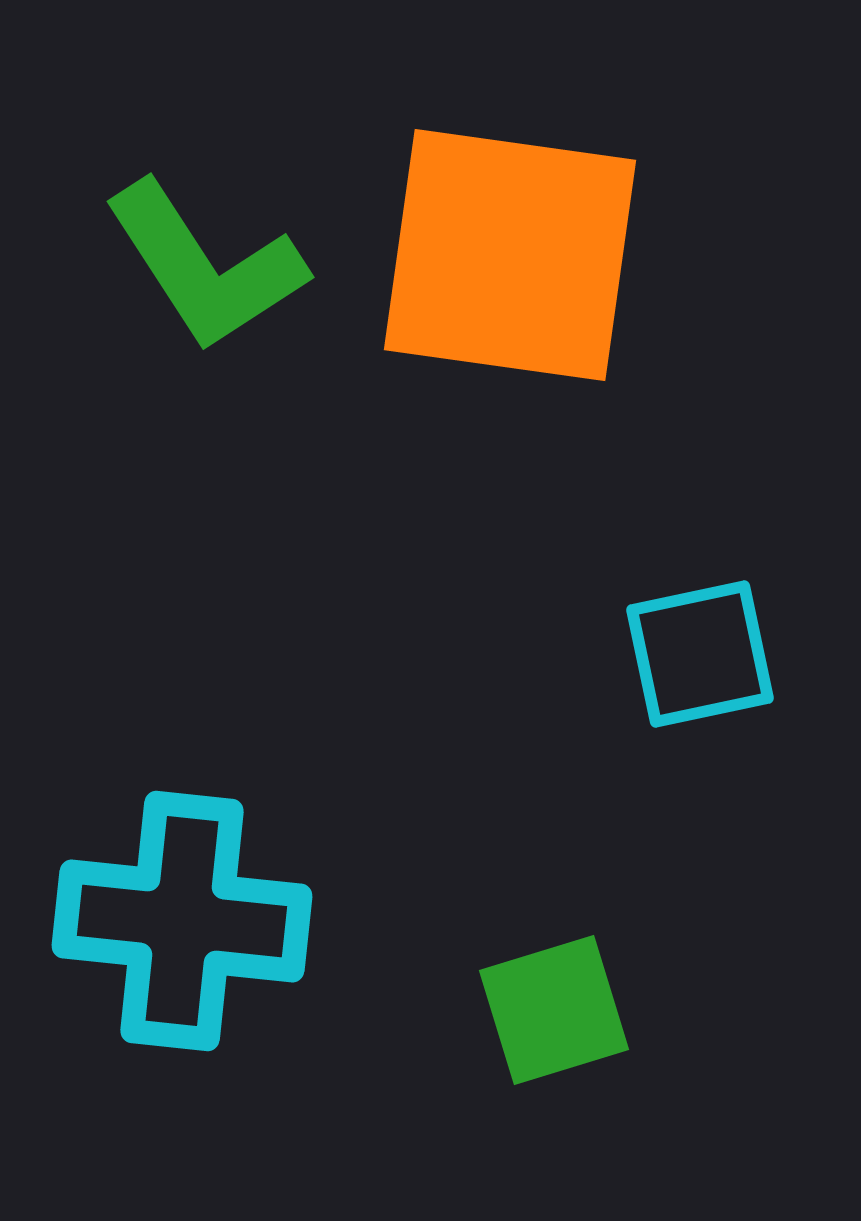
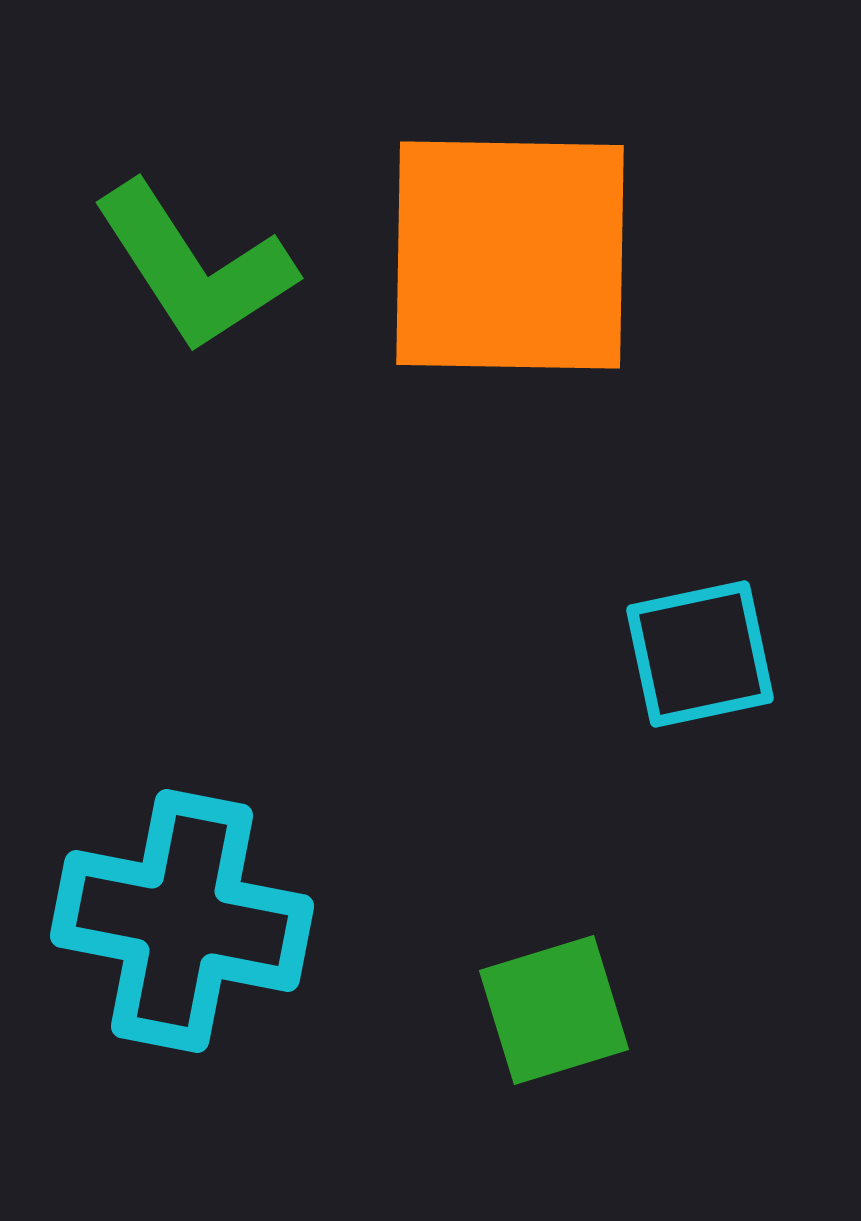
orange square: rotated 7 degrees counterclockwise
green L-shape: moved 11 px left, 1 px down
cyan cross: rotated 5 degrees clockwise
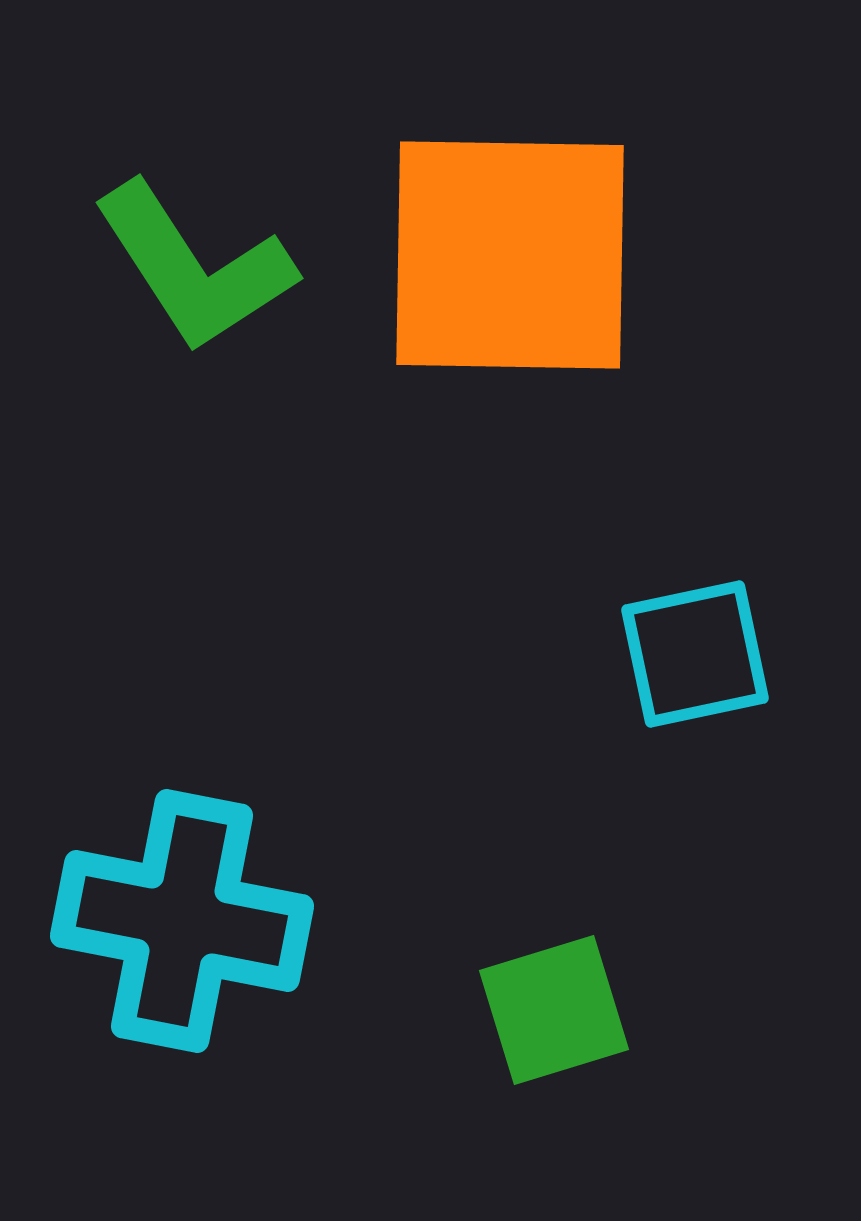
cyan square: moved 5 px left
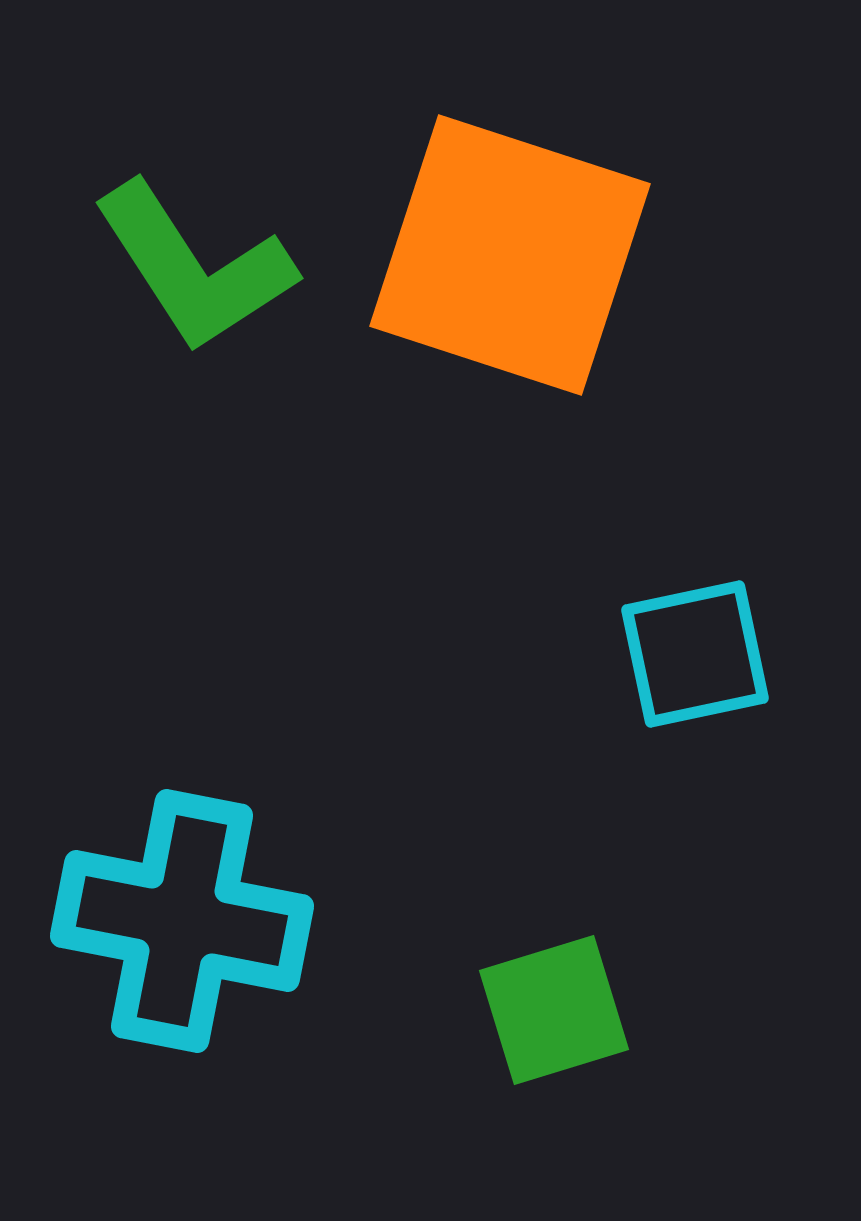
orange square: rotated 17 degrees clockwise
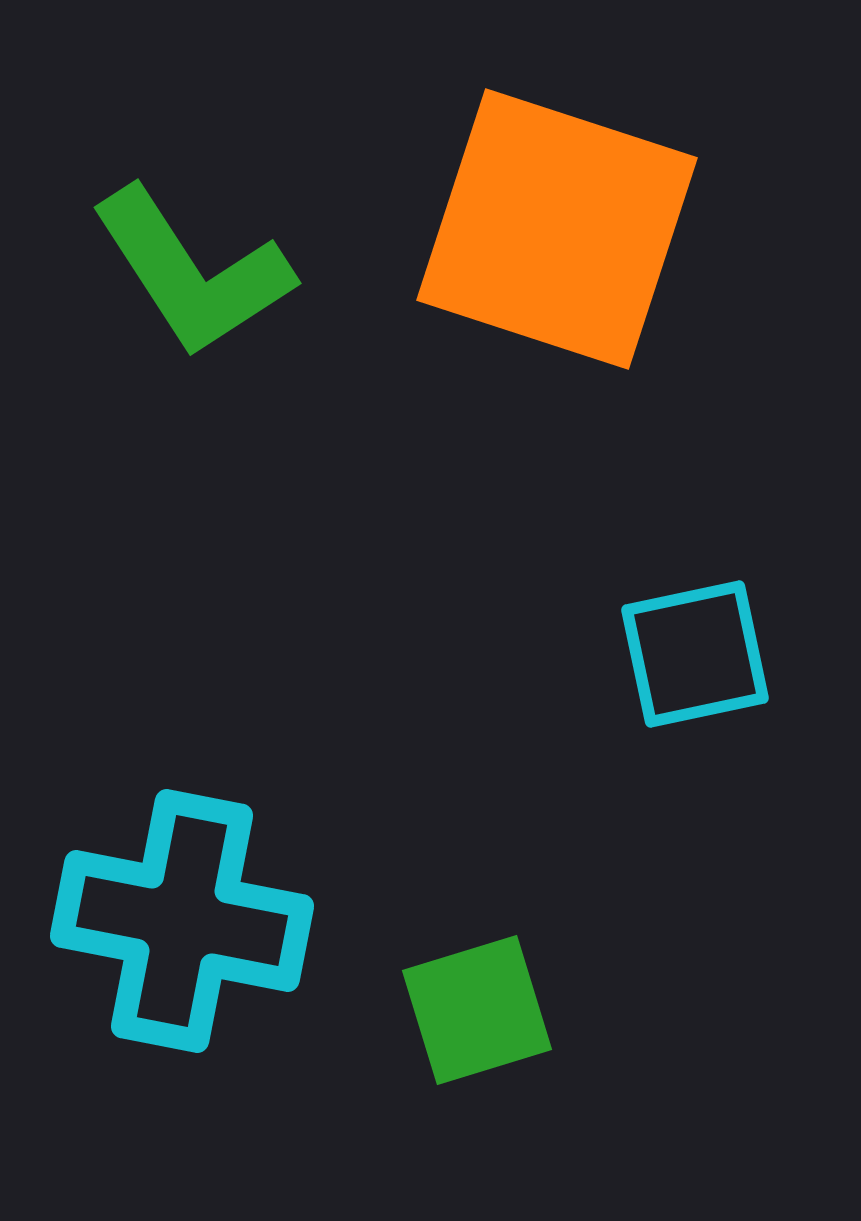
orange square: moved 47 px right, 26 px up
green L-shape: moved 2 px left, 5 px down
green square: moved 77 px left
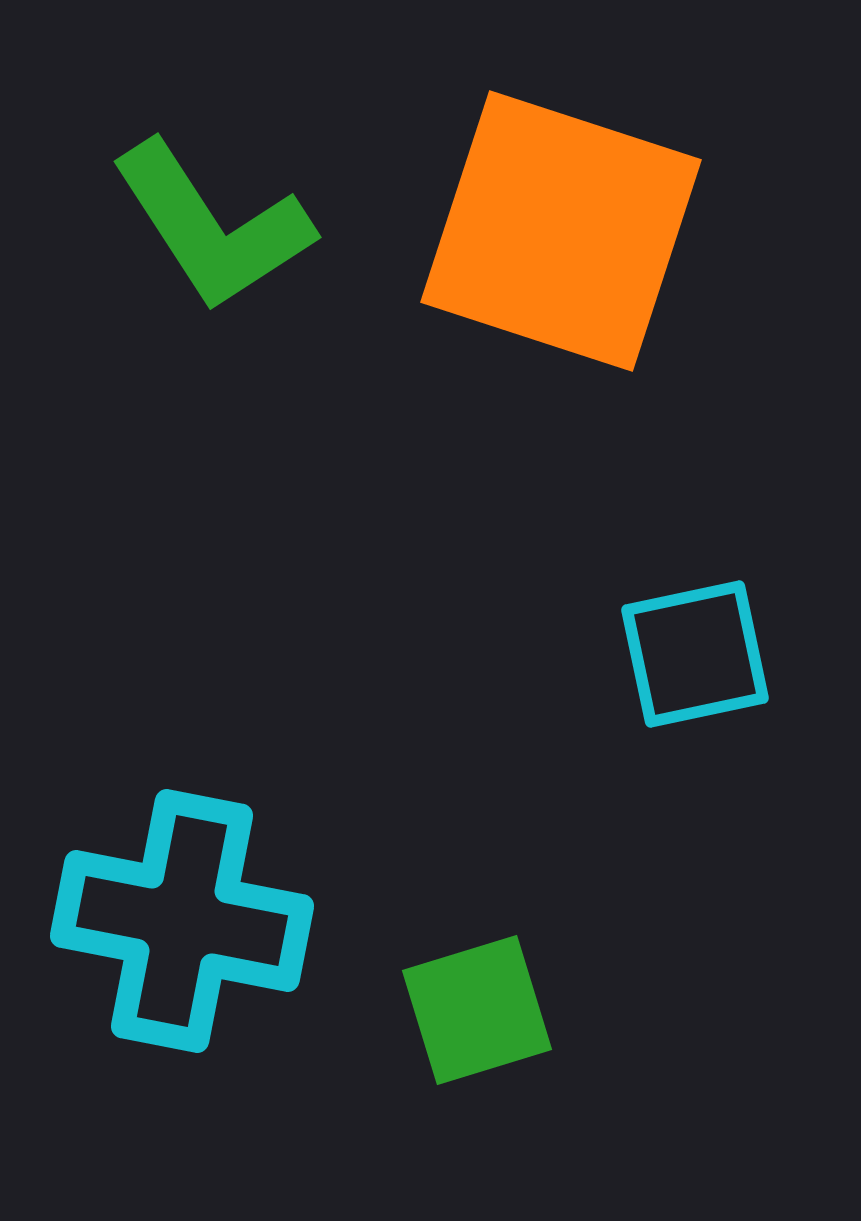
orange square: moved 4 px right, 2 px down
green L-shape: moved 20 px right, 46 px up
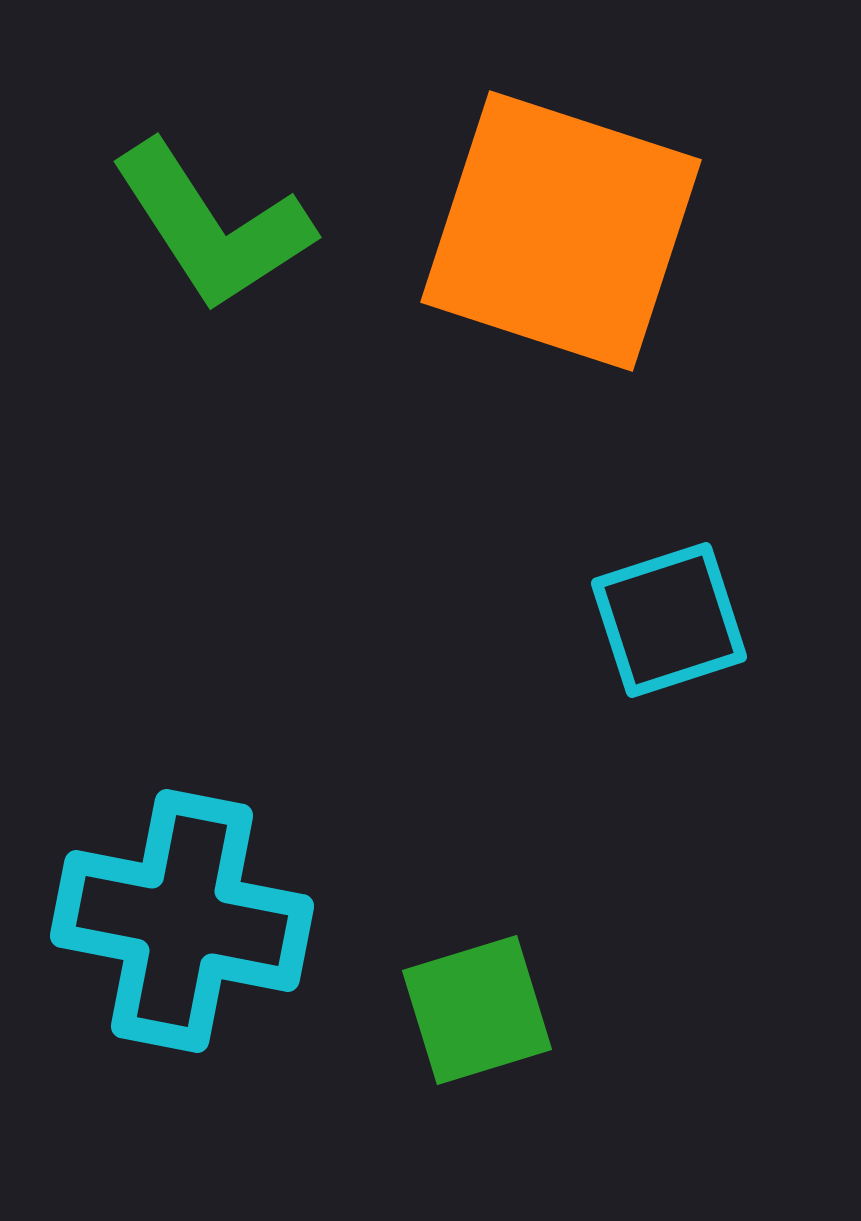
cyan square: moved 26 px left, 34 px up; rotated 6 degrees counterclockwise
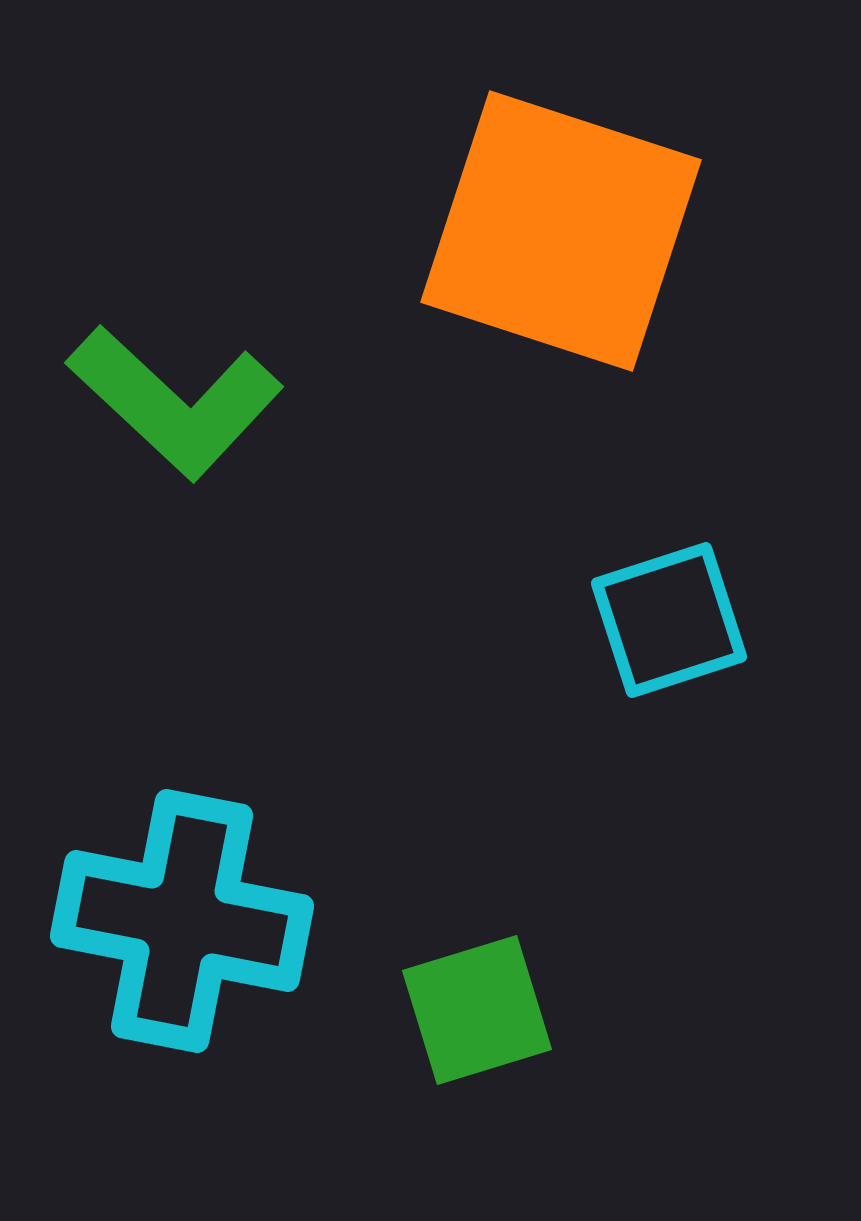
green L-shape: moved 37 px left, 176 px down; rotated 14 degrees counterclockwise
